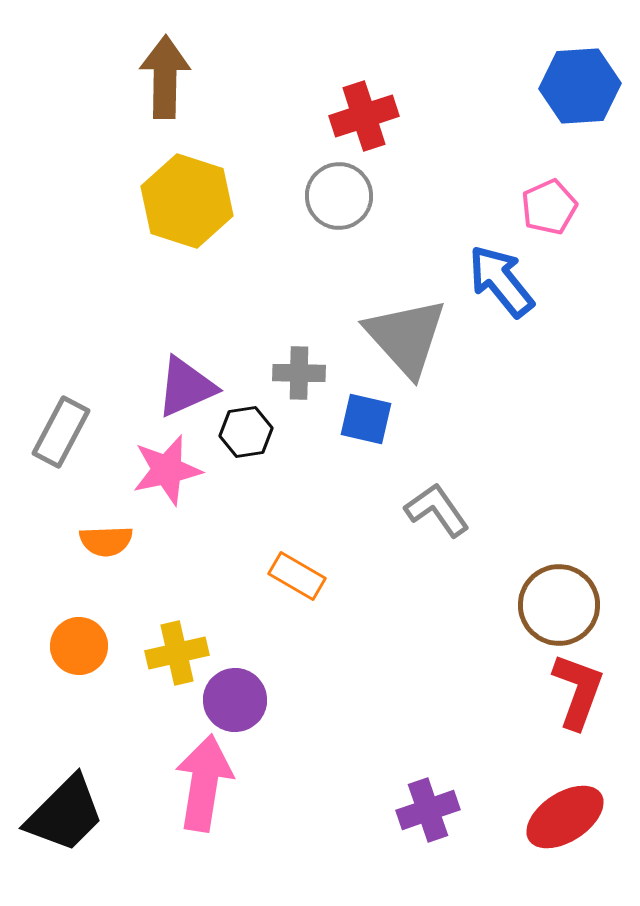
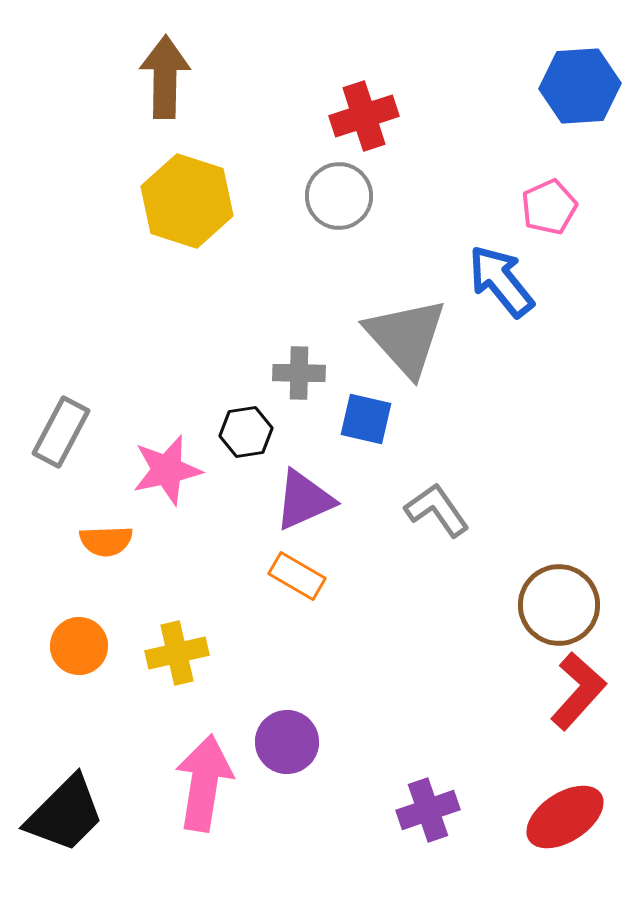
purple triangle: moved 118 px right, 113 px down
red L-shape: rotated 22 degrees clockwise
purple circle: moved 52 px right, 42 px down
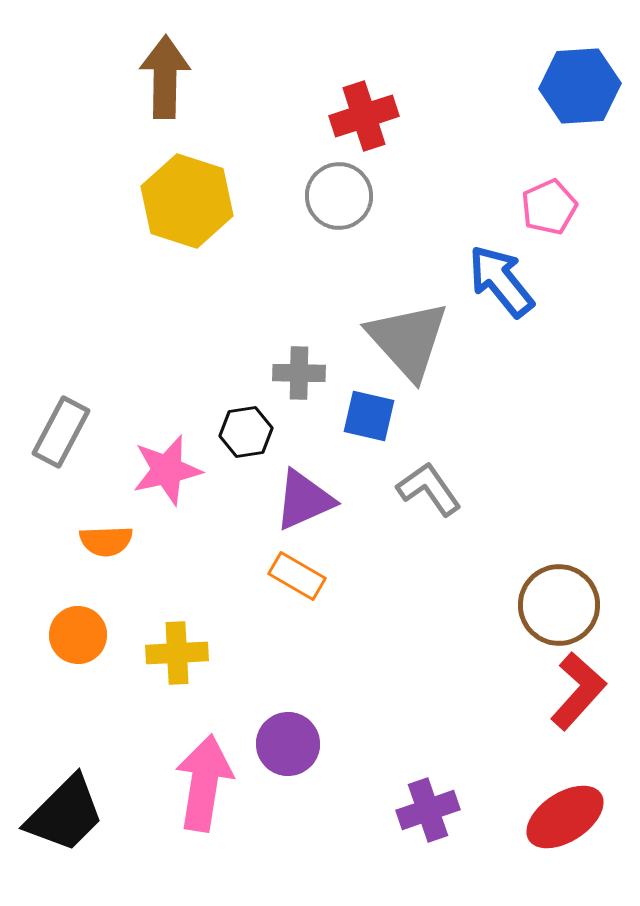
gray triangle: moved 2 px right, 3 px down
blue square: moved 3 px right, 3 px up
gray L-shape: moved 8 px left, 21 px up
orange circle: moved 1 px left, 11 px up
yellow cross: rotated 10 degrees clockwise
purple circle: moved 1 px right, 2 px down
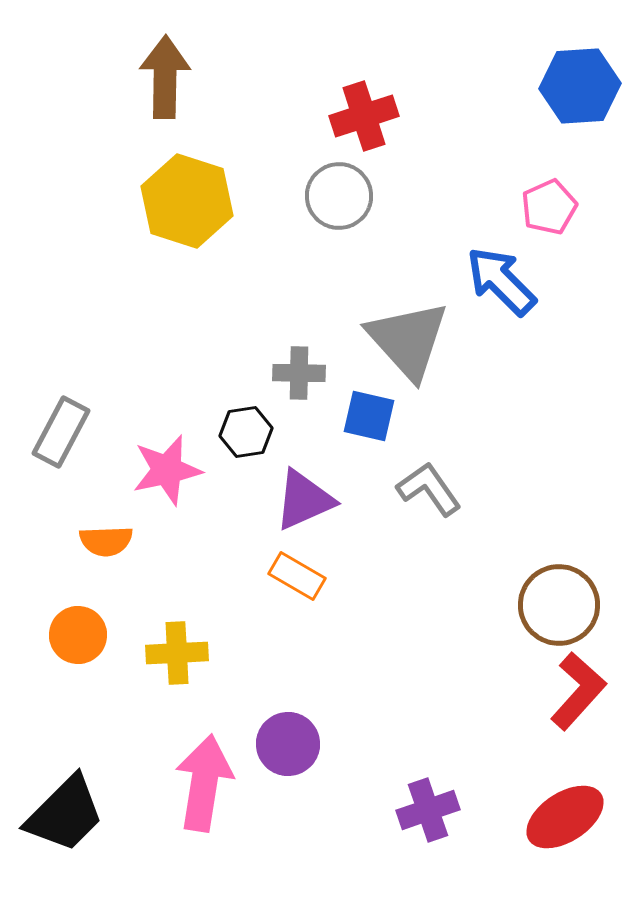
blue arrow: rotated 6 degrees counterclockwise
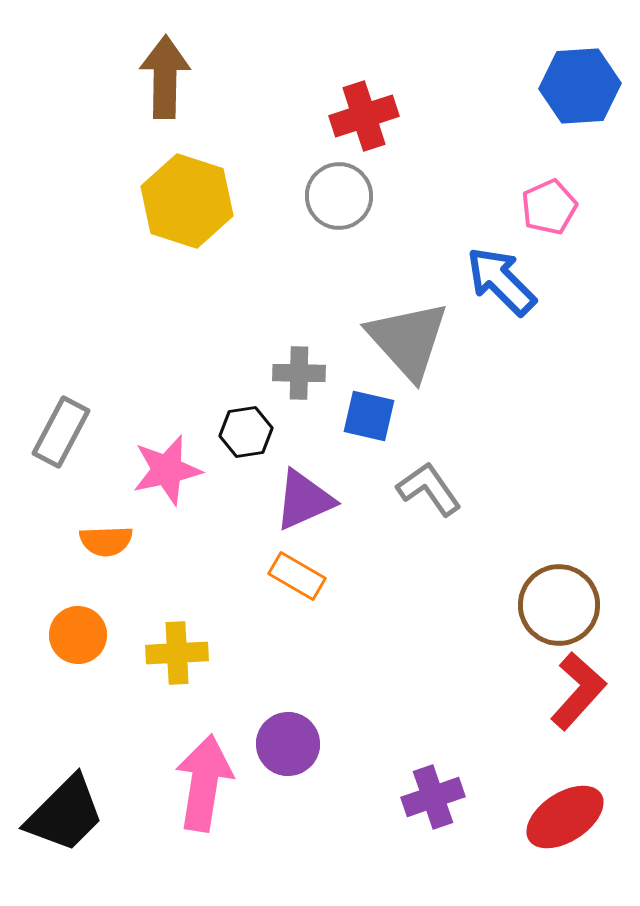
purple cross: moved 5 px right, 13 px up
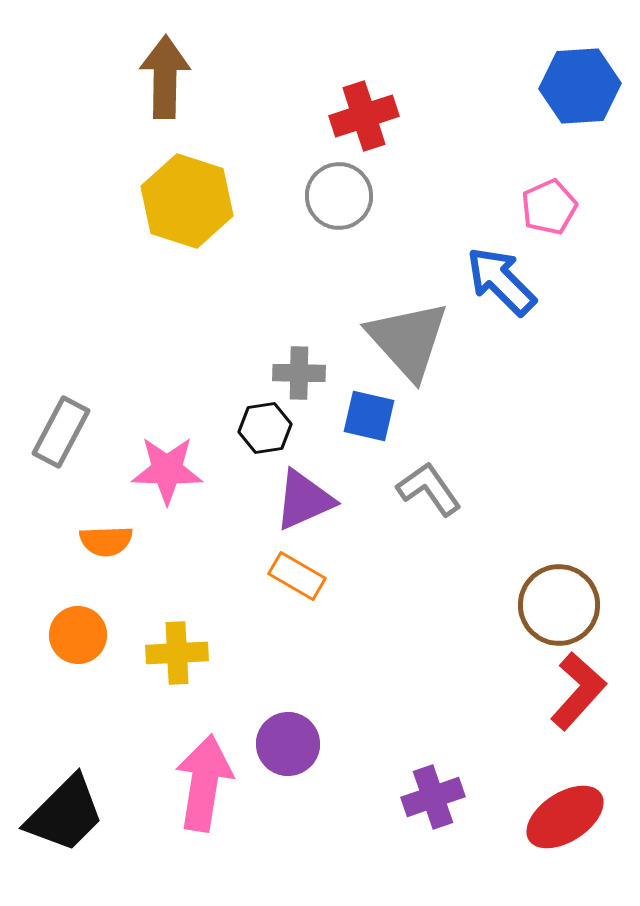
black hexagon: moved 19 px right, 4 px up
pink star: rotated 14 degrees clockwise
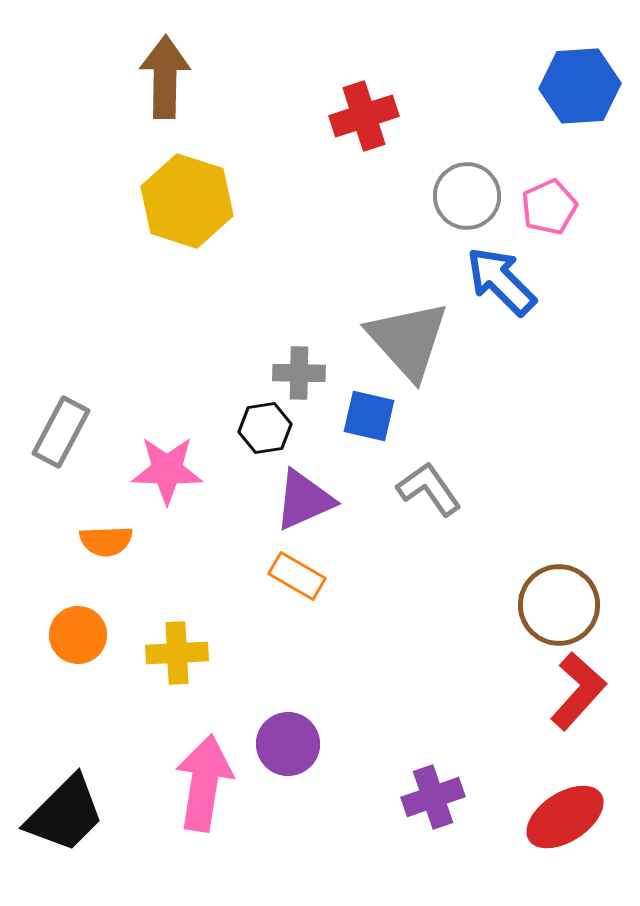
gray circle: moved 128 px right
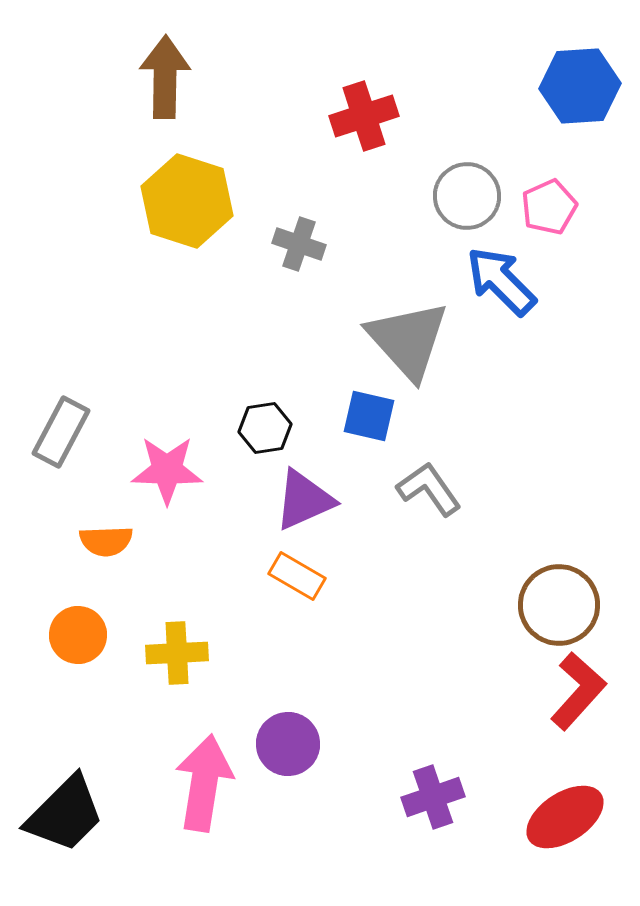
gray cross: moved 129 px up; rotated 18 degrees clockwise
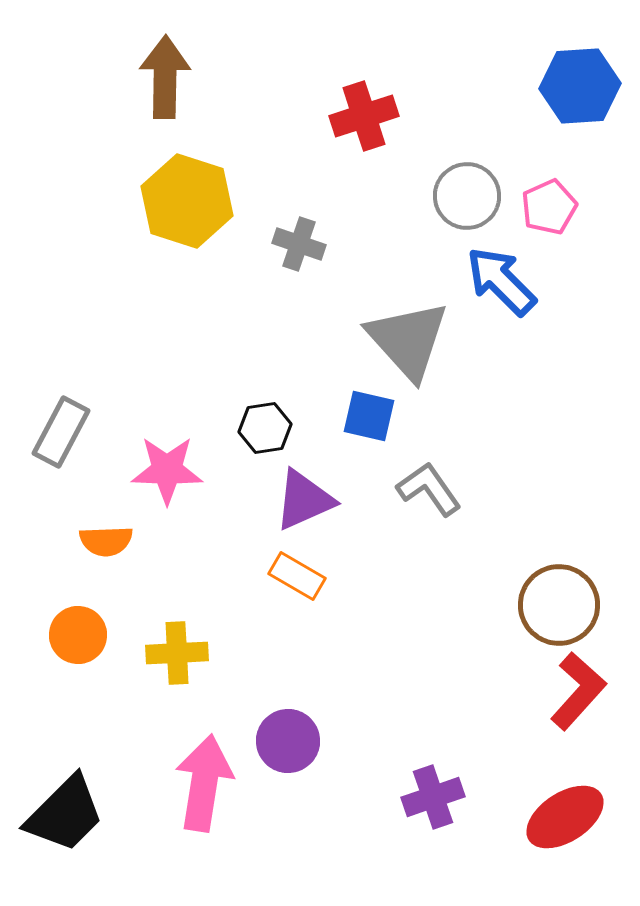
purple circle: moved 3 px up
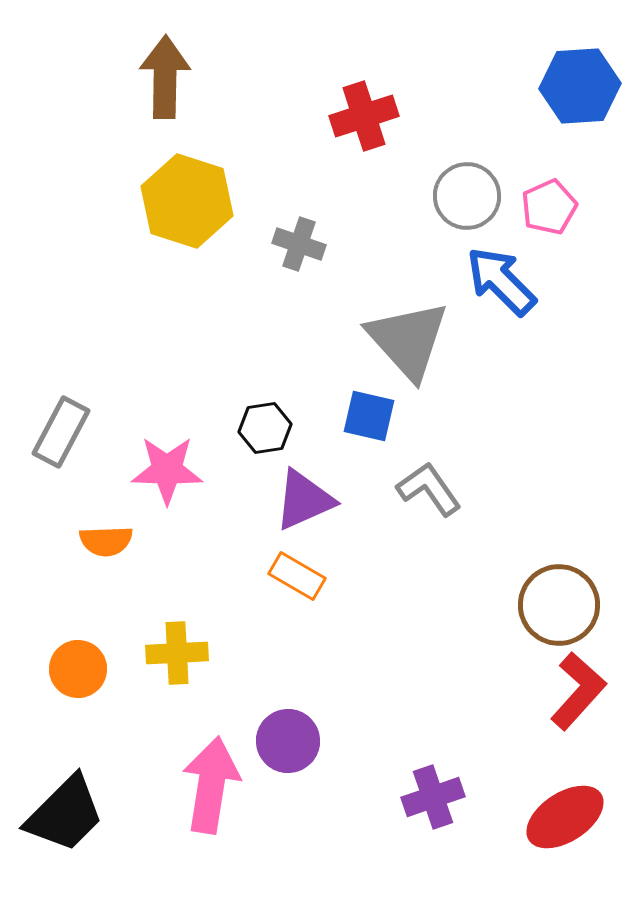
orange circle: moved 34 px down
pink arrow: moved 7 px right, 2 px down
